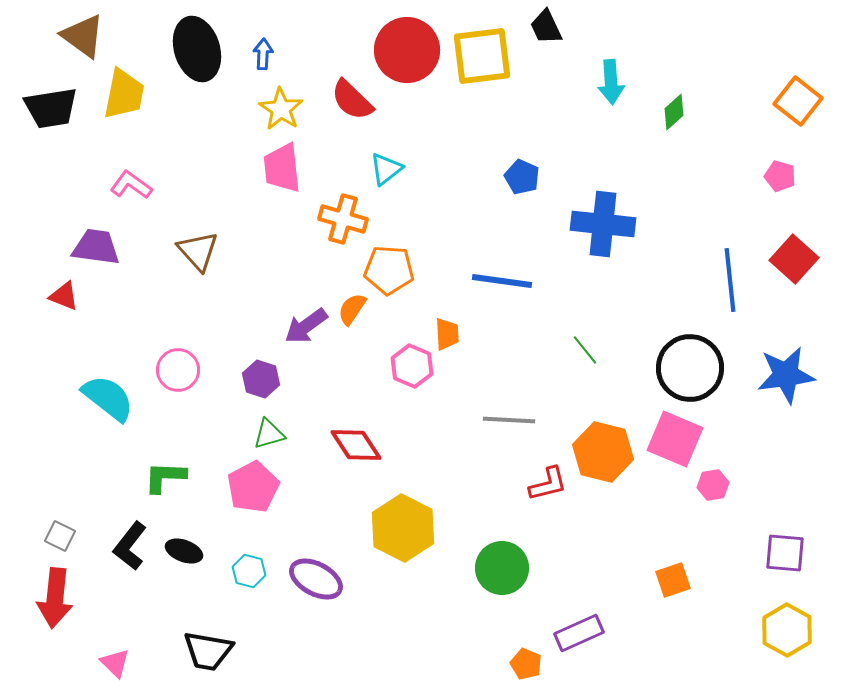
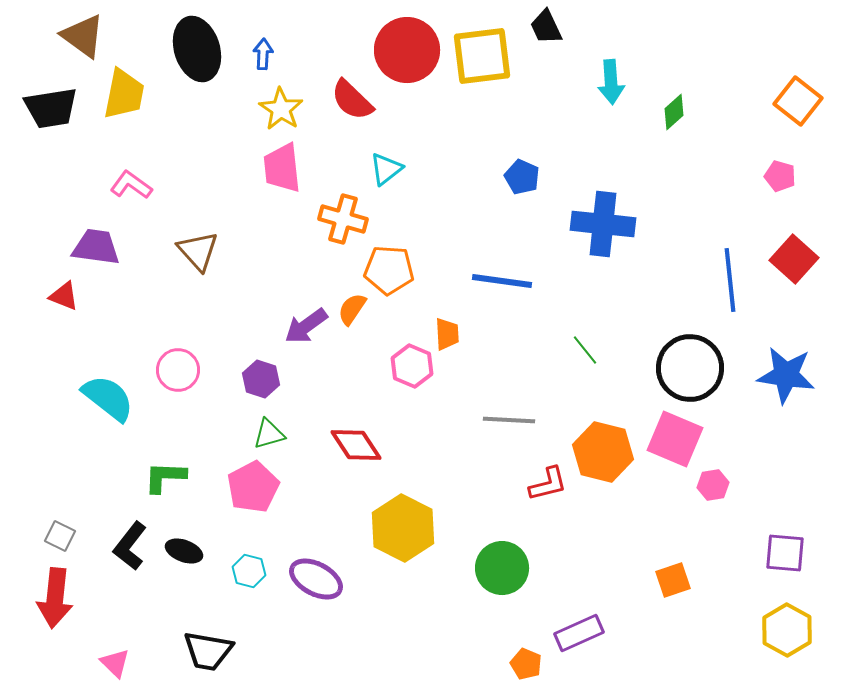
blue star at (786, 375): rotated 16 degrees clockwise
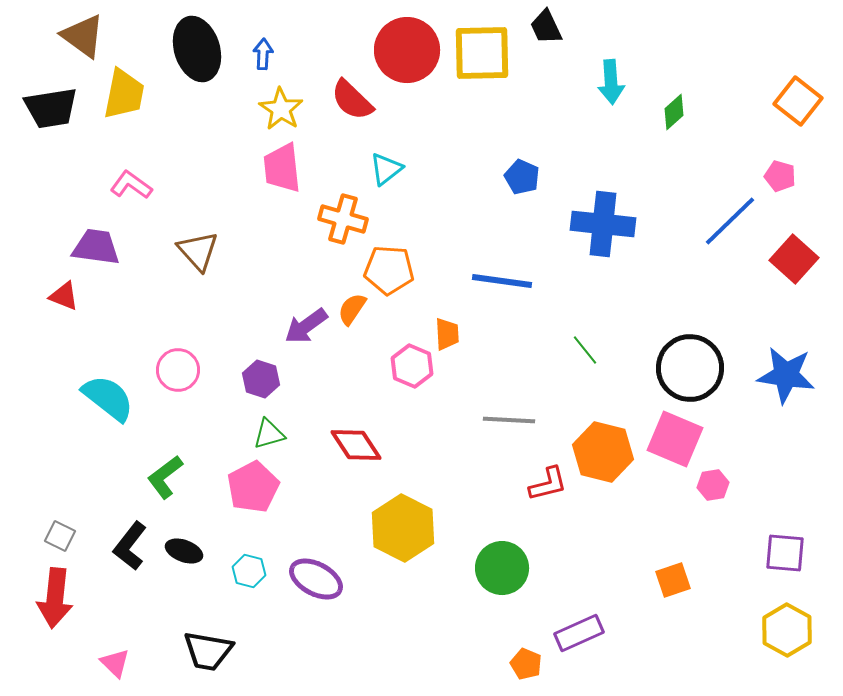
yellow square at (482, 56): moved 3 px up; rotated 6 degrees clockwise
blue line at (730, 280): moved 59 px up; rotated 52 degrees clockwise
green L-shape at (165, 477): rotated 39 degrees counterclockwise
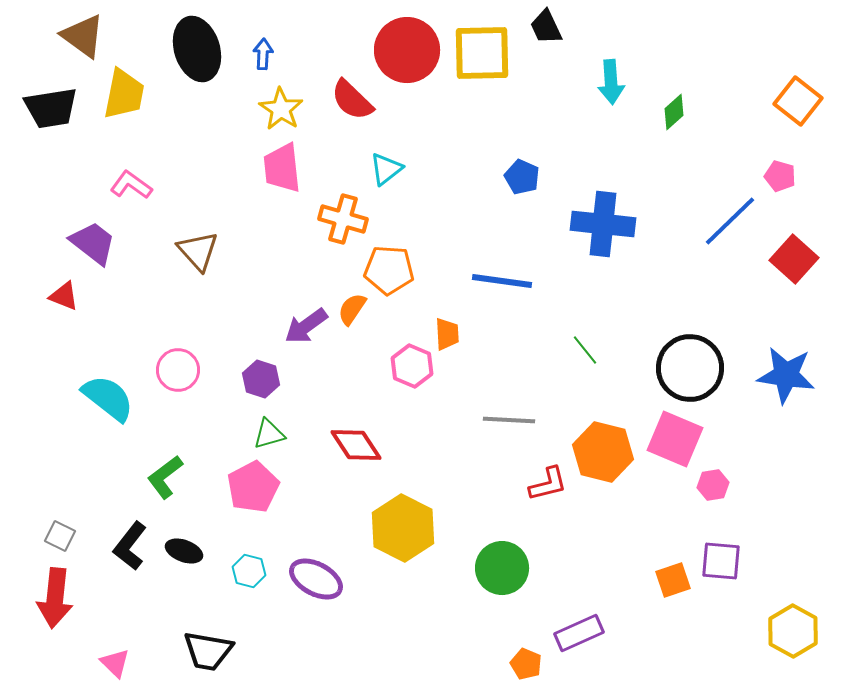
purple trapezoid at (96, 247): moved 3 px left, 4 px up; rotated 30 degrees clockwise
purple square at (785, 553): moved 64 px left, 8 px down
yellow hexagon at (787, 630): moved 6 px right, 1 px down
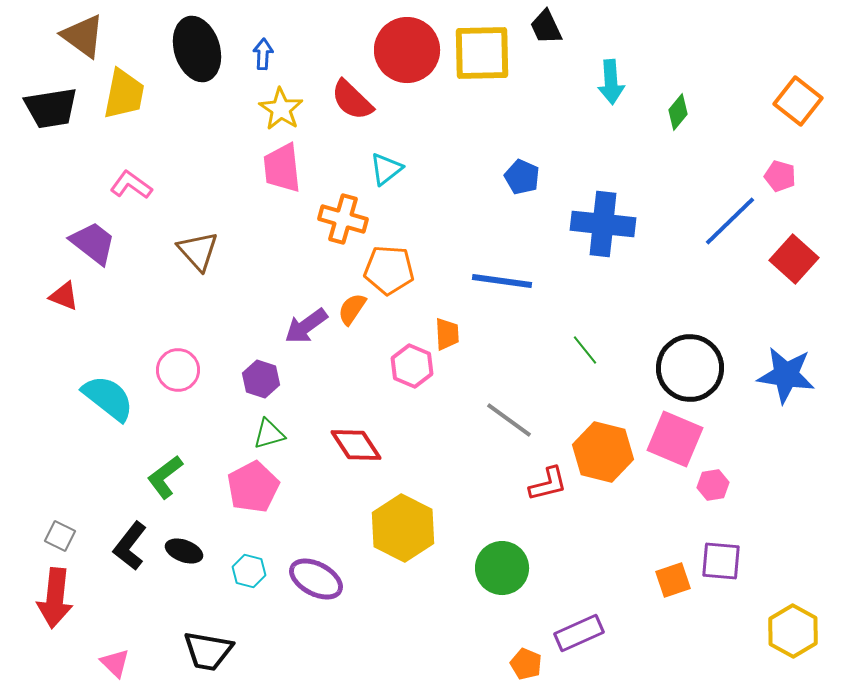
green diamond at (674, 112): moved 4 px right; rotated 9 degrees counterclockwise
gray line at (509, 420): rotated 33 degrees clockwise
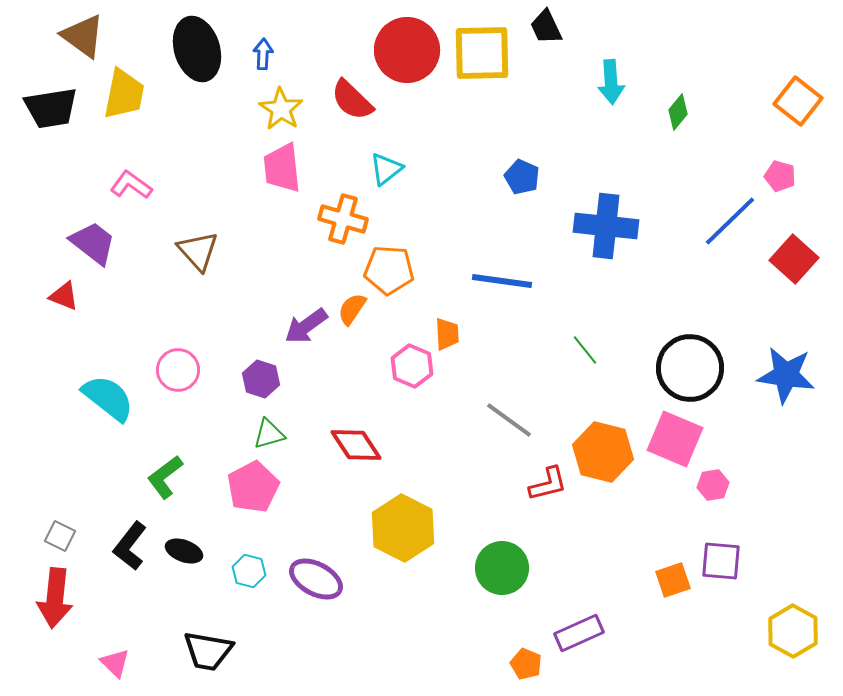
blue cross at (603, 224): moved 3 px right, 2 px down
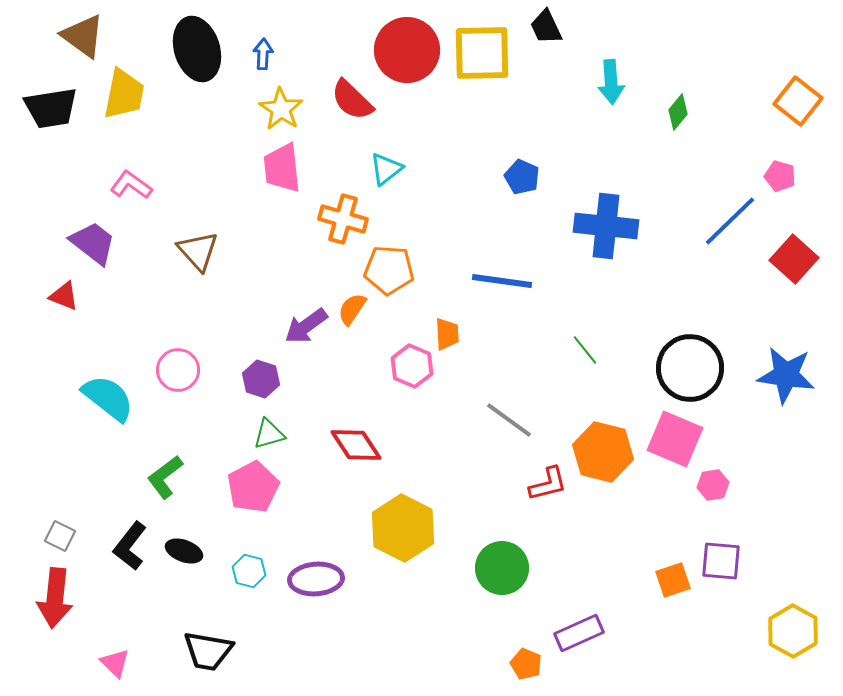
purple ellipse at (316, 579): rotated 32 degrees counterclockwise
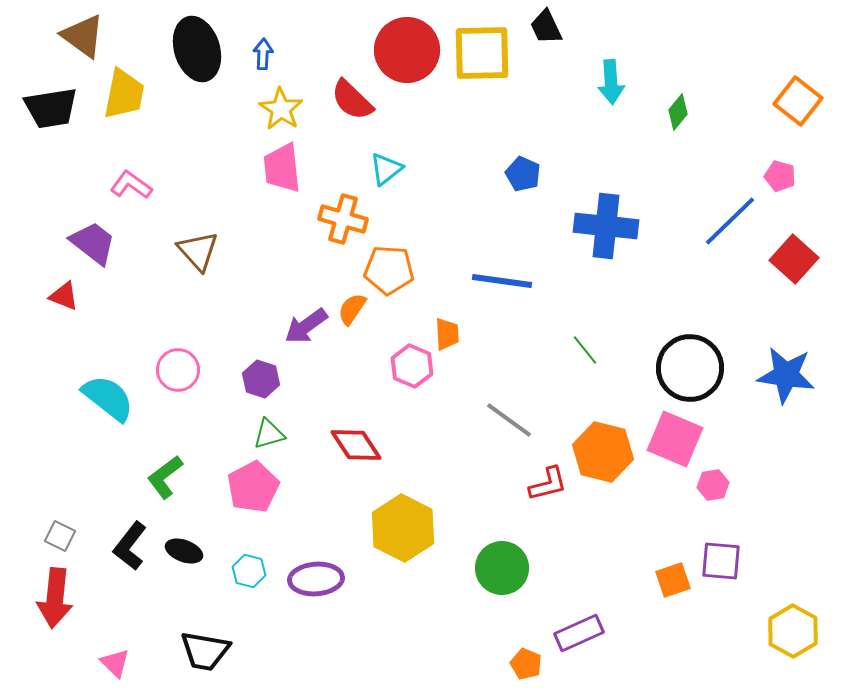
blue pentagon at (522, 177): moved 1 px right, 3 px up
black trapezoid at (208, 651): moved 3 px left
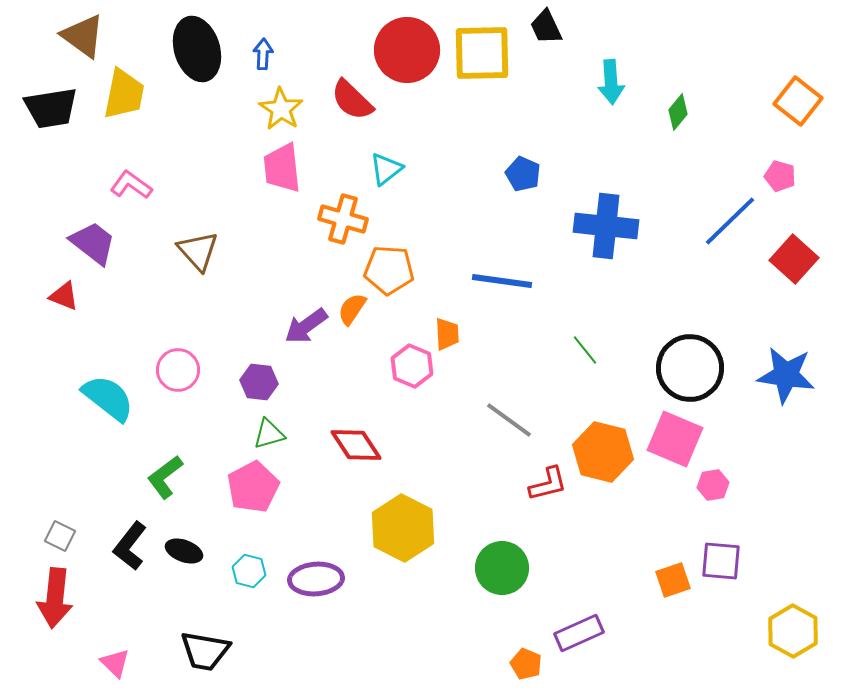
purple hexagon at (261, 379): moved 2 px left, 3 px down; rotated 12 degrees counterclockwise
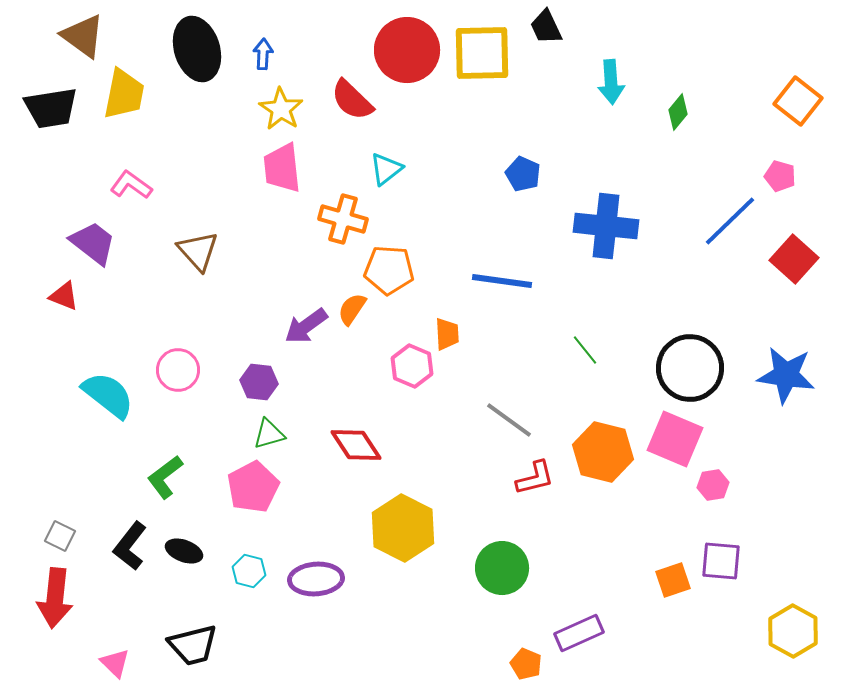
cyan semicircle at (108, 398): moved 3 px up
red L-shape at (548, 484): moved 13 px left, 6 px up
black trapezoid at (205, 651): moved 12 px left, 6 px up; rotated 24 degrees counterclockwise
